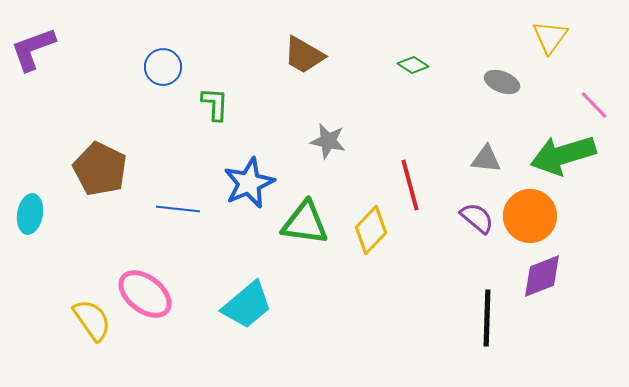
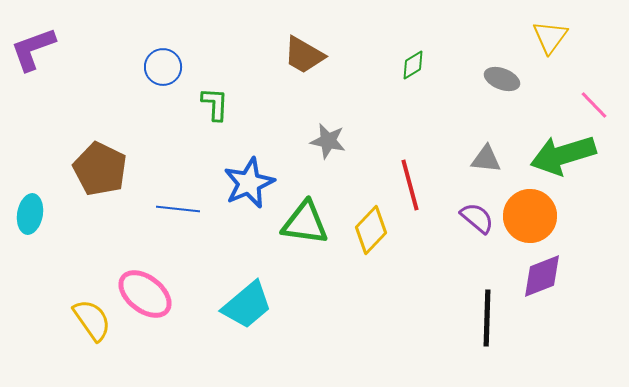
green diamond: rotated 64 degrees counterclockwise
gray ellipse: moved 3 px up
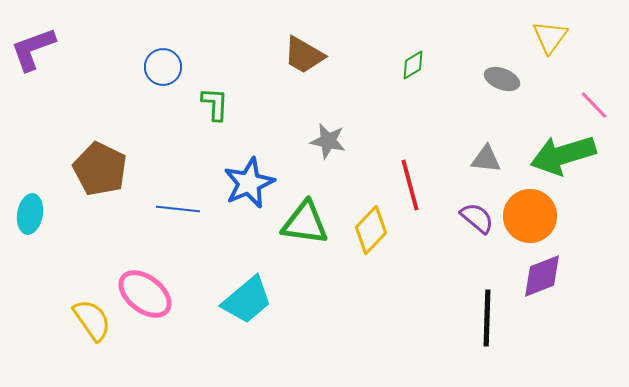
cyan trapezoid: moved 5 px up
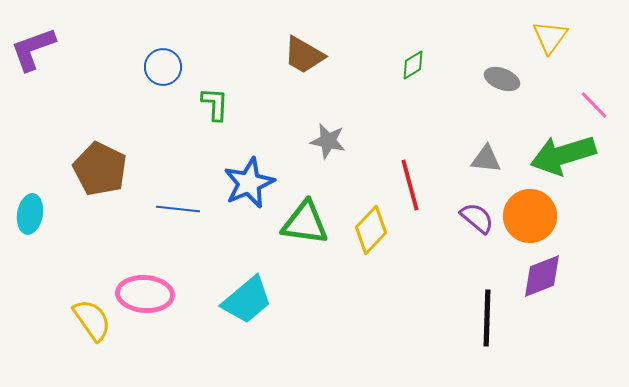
pink ellipse: rotated 34 degrees counterclockwise
